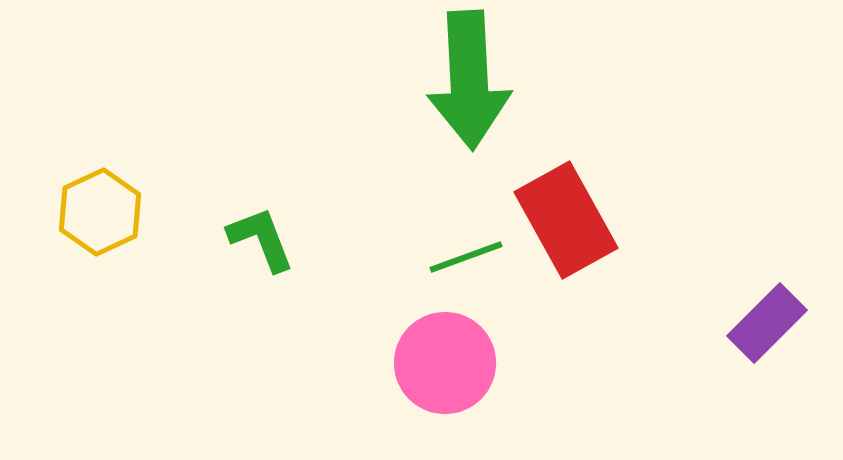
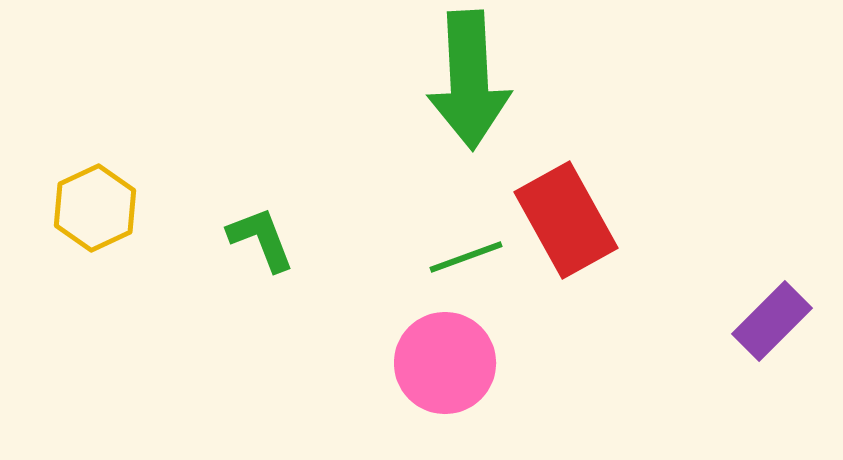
yellow hexagon: moved 5 px left, 4 px up
purple rectangle: moved 5 px right, 2 px up
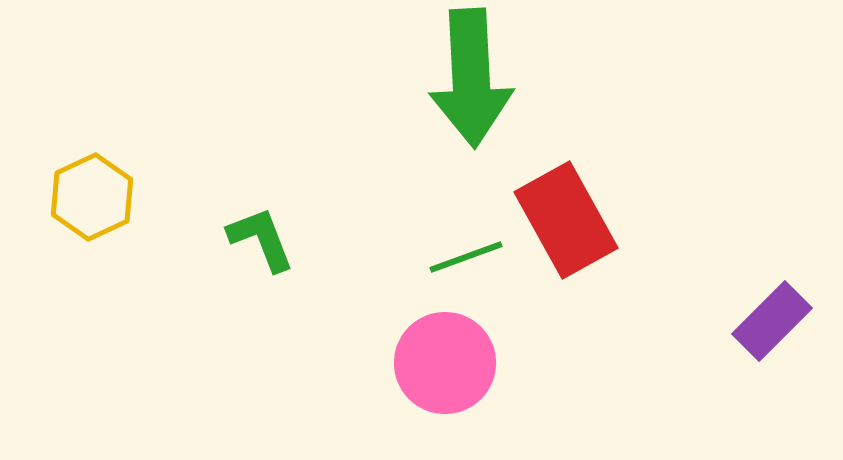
green arrow: moved 2 px right, 2 px up
yellow hexagon: moved 3 px left, 11 px up
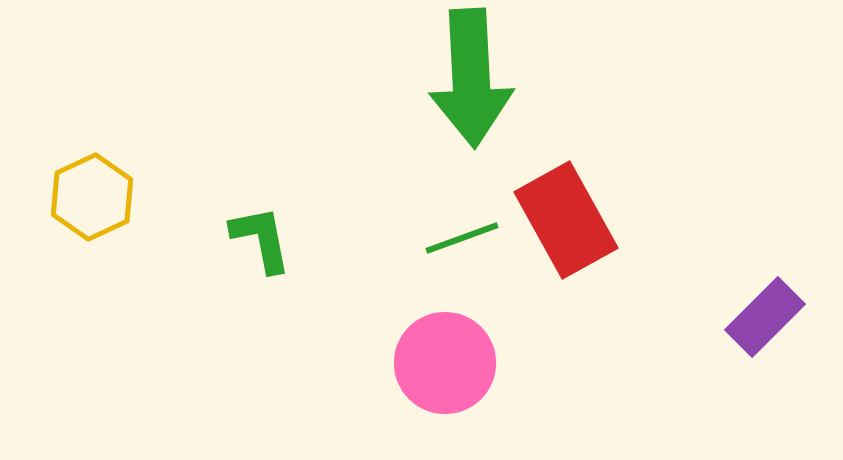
green L-shape: rotated 10 degrees clockwise
green line: moved 4 px left, 19 px up
purple rectangle: moved 7 px left, 4 px up
